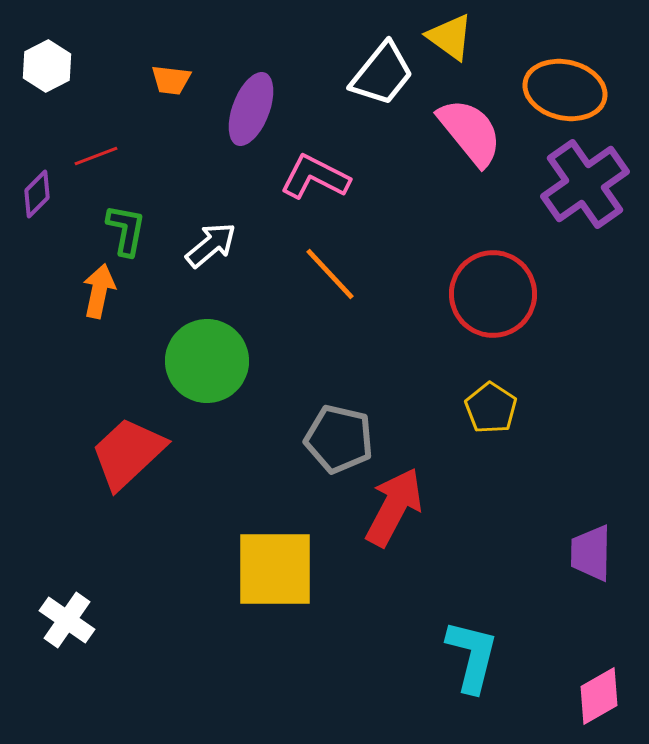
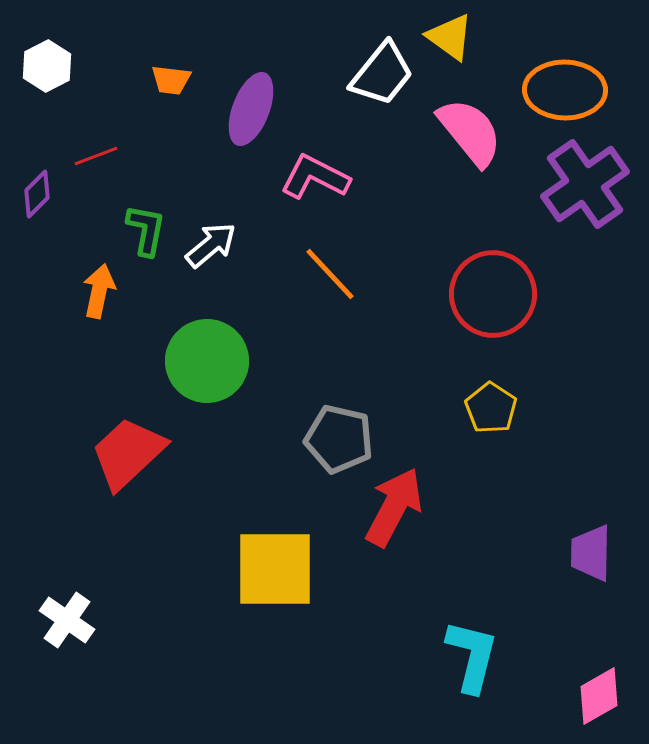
orange ellipse: rotated 12 degrees counterclockwise
green L-shape: moved 20 px right
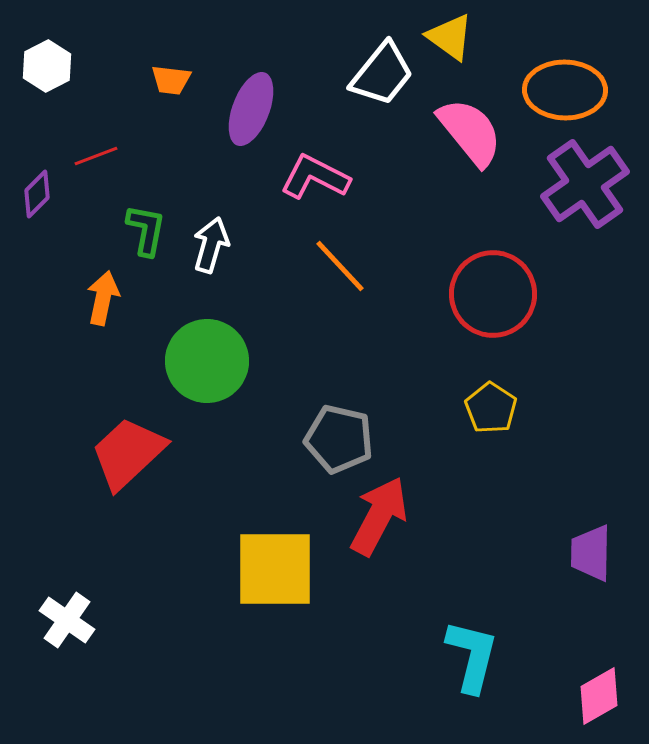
white arrow: rotated 34 degrees counterclockwise
orange line: moved 10 px right, 8 px up
orange arrow: moved 4 px right, 7 px down
red arrow: moved 15 px left, 9 px down
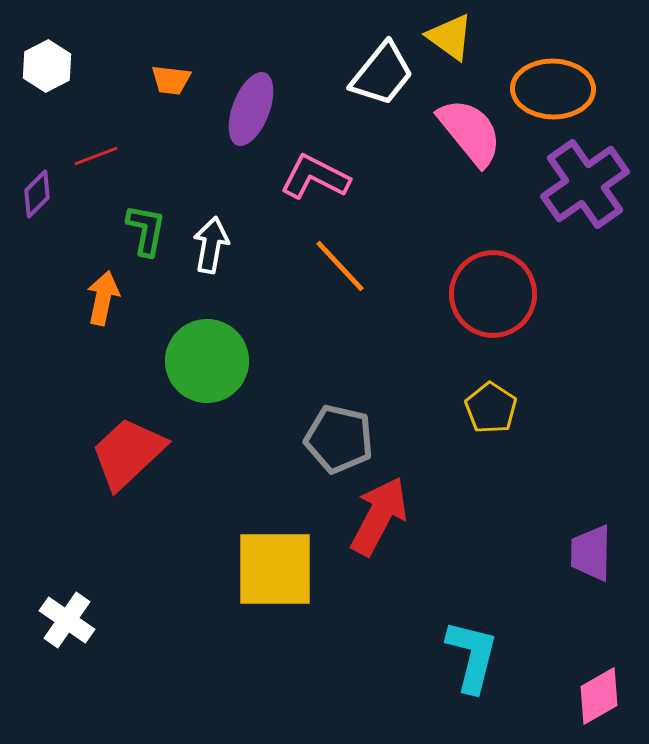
orange ellipse: moved 12 px left, 1 px up
white arrow: rotated 6 degrees counterclockwise
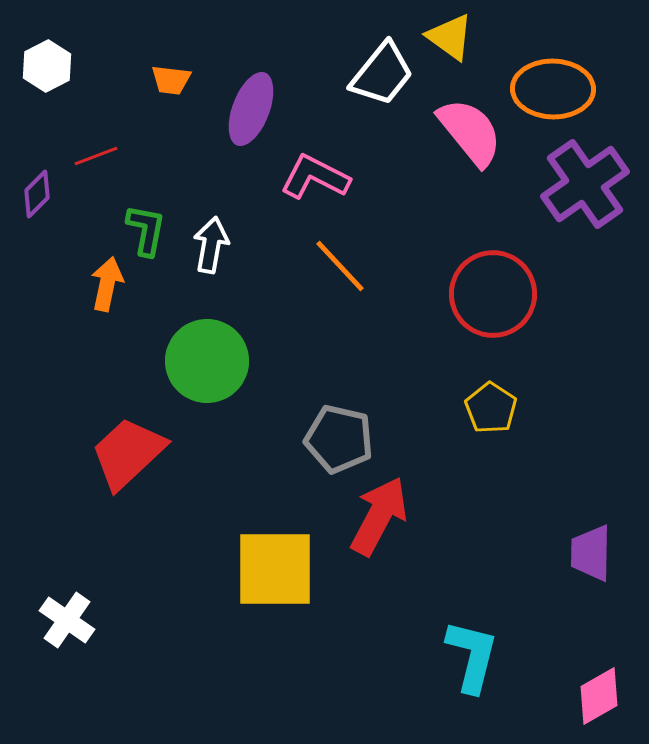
orange arrow: moved 4 px right, 14 px up
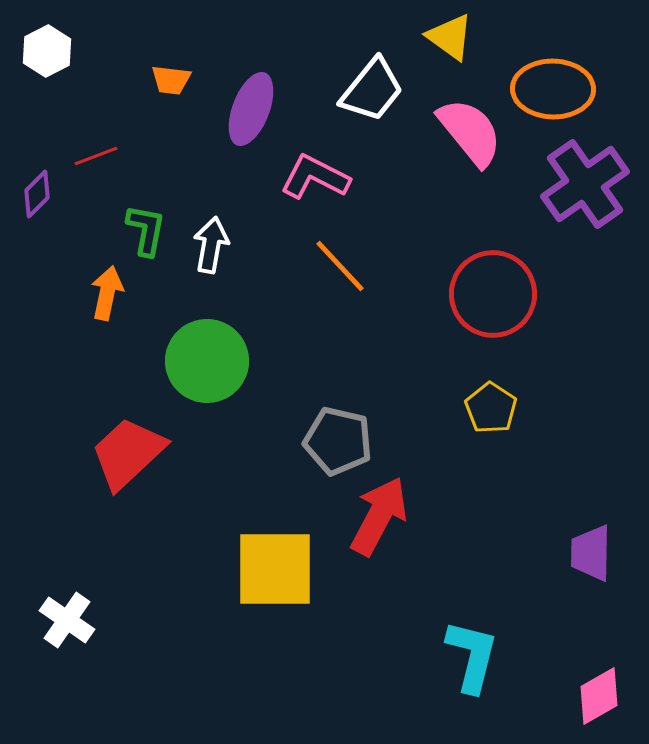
white hexagon: moved 15 px up
white trapezoid: moved 10 px left, 16 px down
orange arrow: moved 9 px down
gray pentagon: moved 1 px left, 2 px down
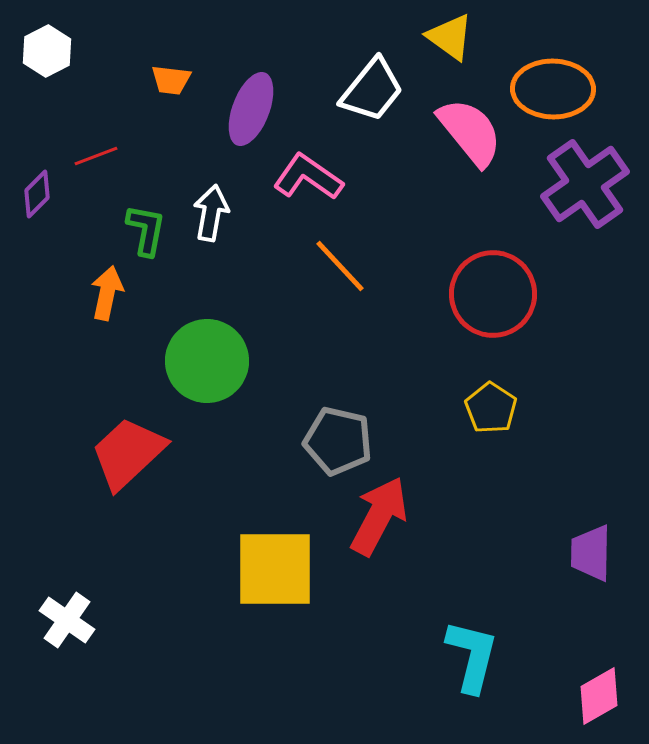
pink L-shape: moved 7 px left; rotated 8 degrees clockwise
white arrow: moved 32 px up
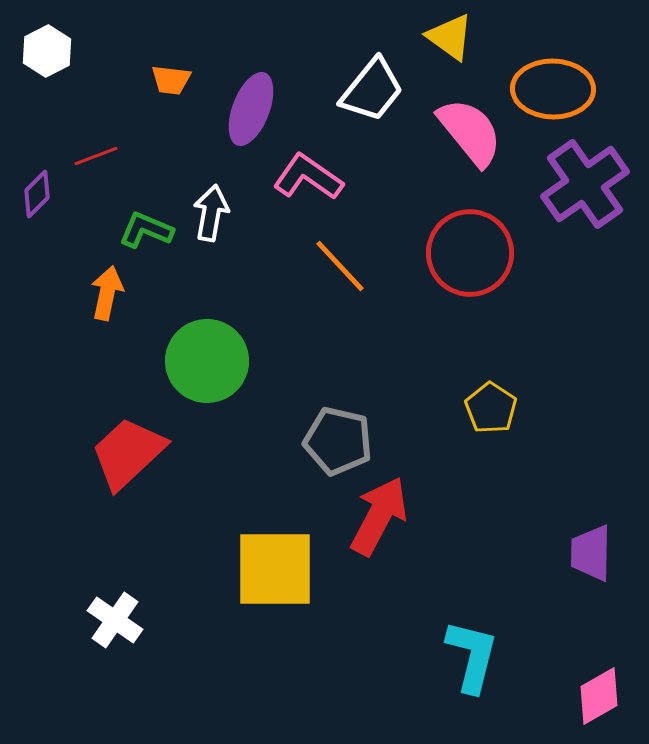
green L-shape: rotated 78 degrees counterclockwise
red circle: moved 23 px left, 41 px up
white cross: moved 48 px right
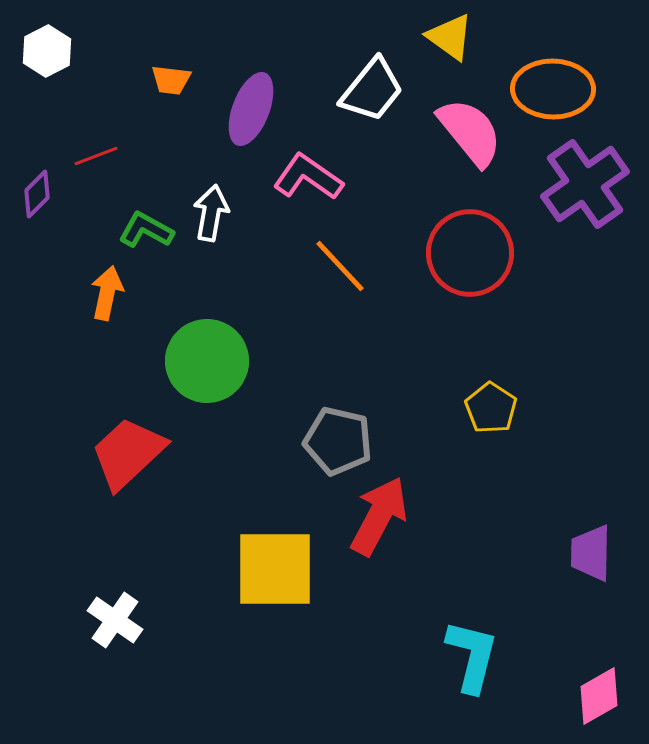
green L-shape: rotated 6 degrees clockwise
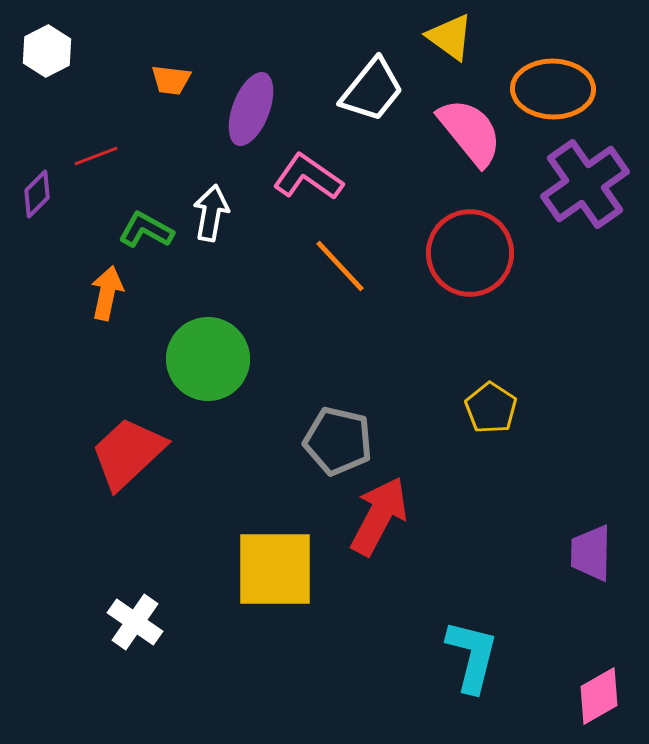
green circle: moved 1 px right, 2 px up
white cross: moved 20 px right, 2 px down
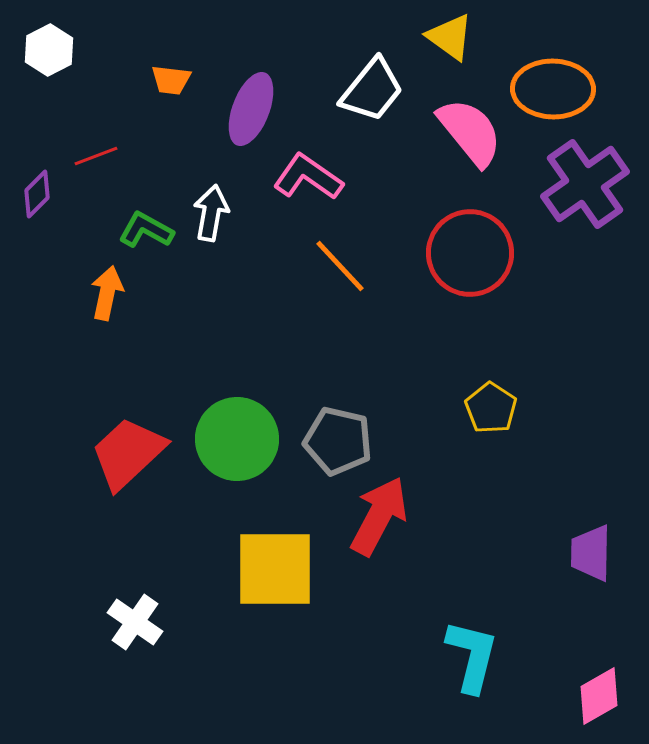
white hexagon: moved 2 px right, 1 px up
green circle: moved 29 px right, 80 px down
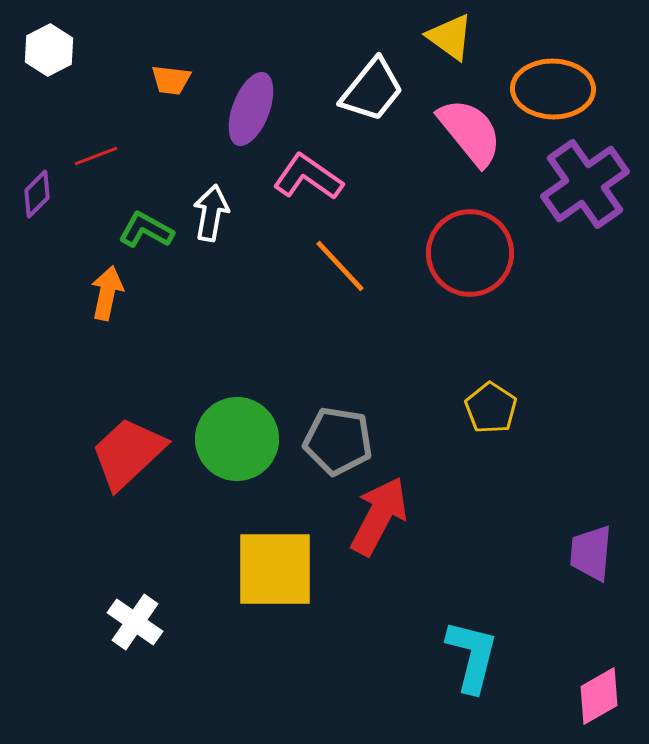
gray pentagon: rotated 4 degrees counterclockwise
purple trapezoid: rotated 4 degrees clockwise
